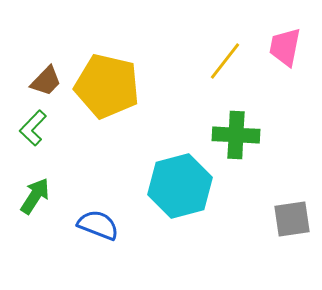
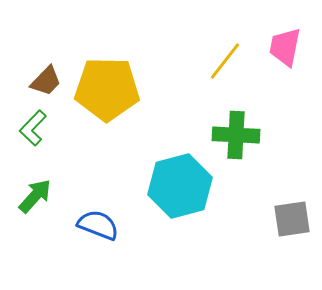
yellow pentagon: moved 3 px down; rotated 12 degrees counterclockwise
green arrow: rotated 9 degrees clockwise
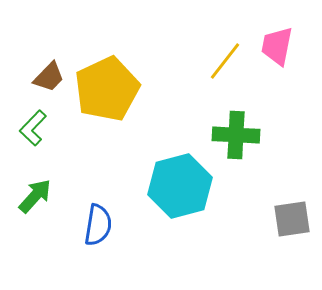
pink trapezoid: moved 8 px left, 1 px up
brown trapezoid: moved 3 px right, 4 px up
yellow pentagon: rotated 26 degrees counterclockwise
blue semicircle: rotated 78 degrees clockwise
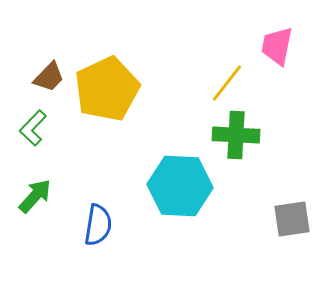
yellow line: moved 2 px right, 22 px down
cyan hexagon: rotated 18 degrees clockwise
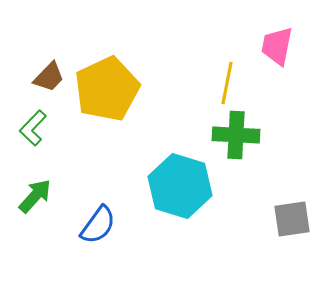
yellow line: rotated 27 degrees counterclockwise
cyan hexagon: rotated 14 degrees clockwise
blue semicircle: rotated 27 degrees clockwise
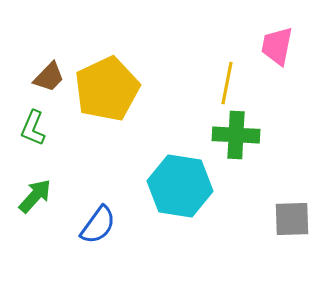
green L-shape: rotated 21 degrees counterclockwise
cyan hexagon: rotated 8 degrees counterclockwise
gray square: rotated 6 degrees clockwise
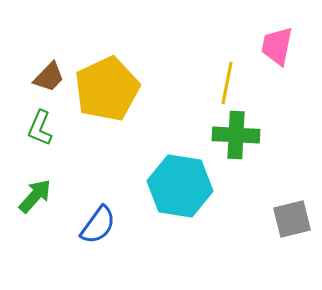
green L-shape: moved 7 px right
gray square: rotated 12 degrees counterclockwise
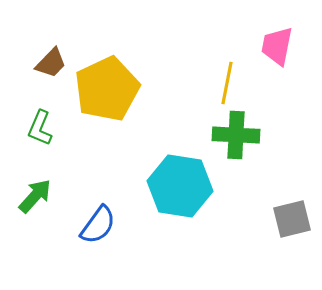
brown trapezoid: moved 2 px right, 14 px up
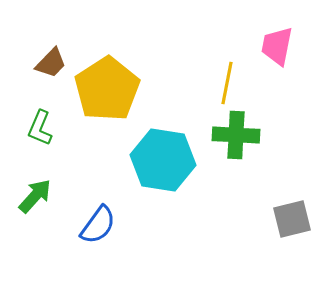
yellow pentagon: rotated 8 degrees counterclockwise
cyan hexagon: moved 17 px left, 26 px up
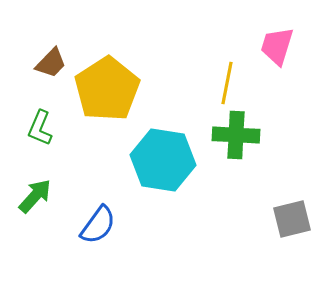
pink trapezoid: rotated 6 degrees clockwise
